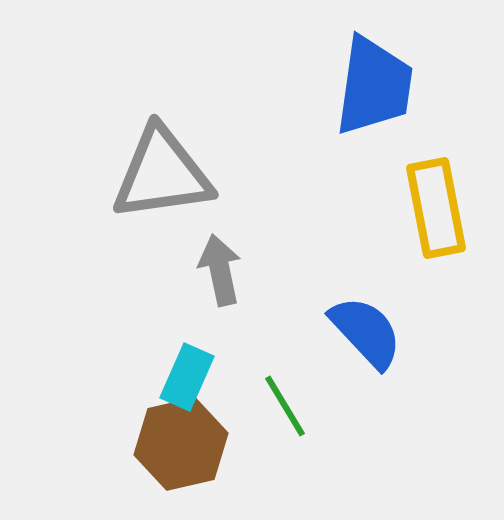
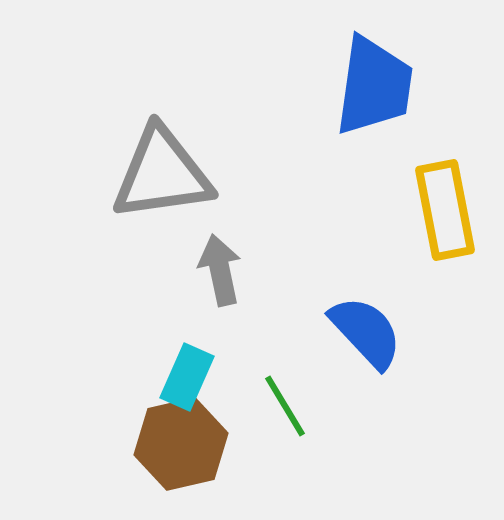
yellow rectangle: moved 9 px right, 2 px down
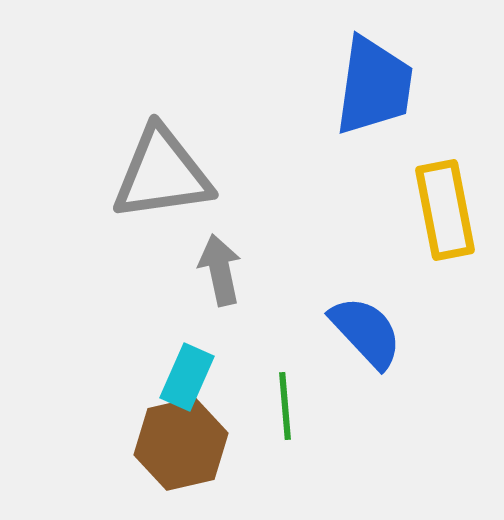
green line: rotated 26 degrees clockwise
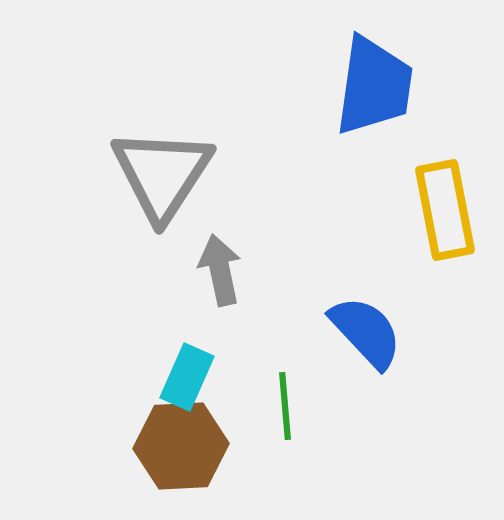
gray triangle: rotated 49 degrees counterclockwise
brown hexagon: moved 2 px down; rotated 10 degrees clockwise
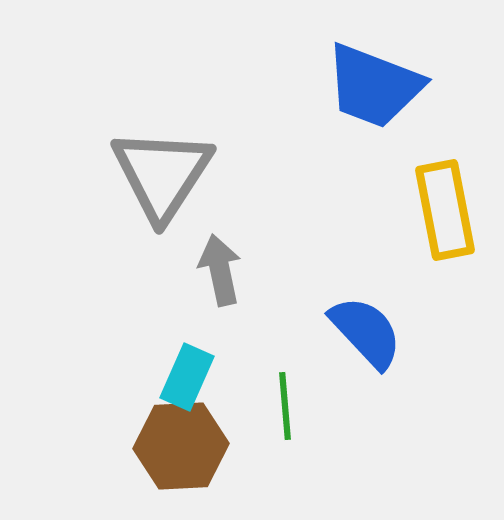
blue trapezoid: rotated 103 degrees clockwise
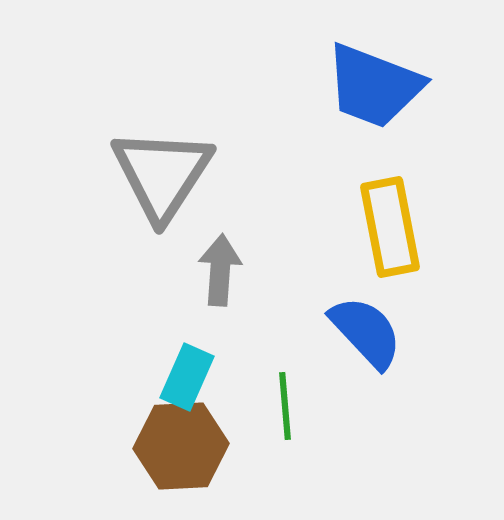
yellow rectangle: moved 55 px left, 17 px down
gray arrow: rotated 16 degrees clockwise
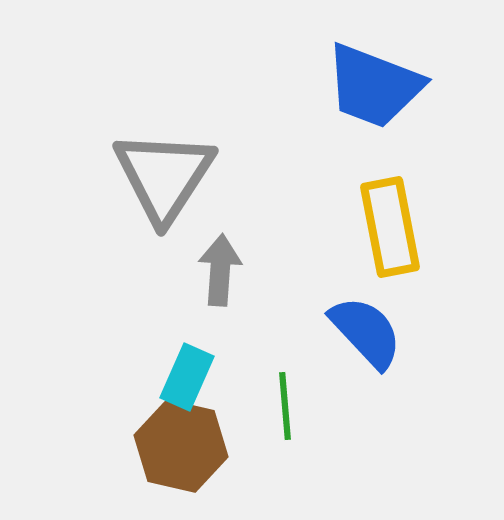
gray triangle: moved 2 px right, 2 px down
brown hexagon: rotated 16 degrees clockwise
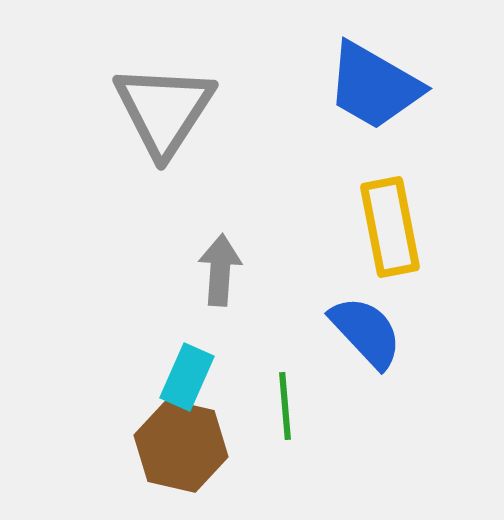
blue trapezoid: rotated 9 degrees clockwise
gray triangle: moved 66 px up
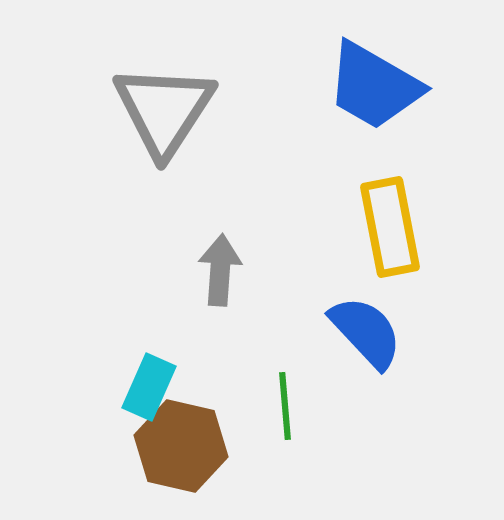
cyan rectangle: moved 38 px left, 10 px down
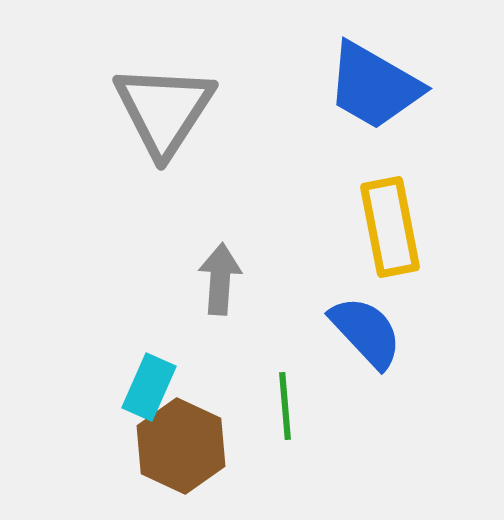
gray arrow: moved 9 px down
brown hexagon: rotated 12 degrees clockwise
